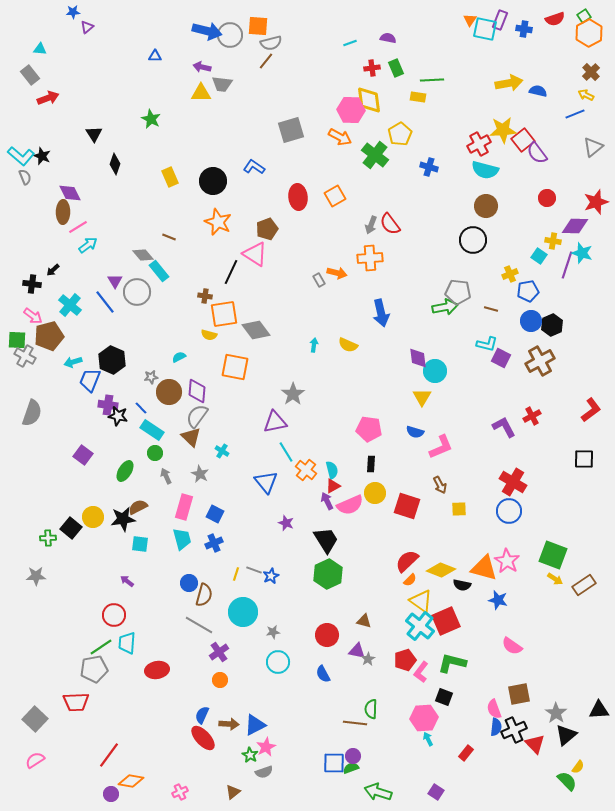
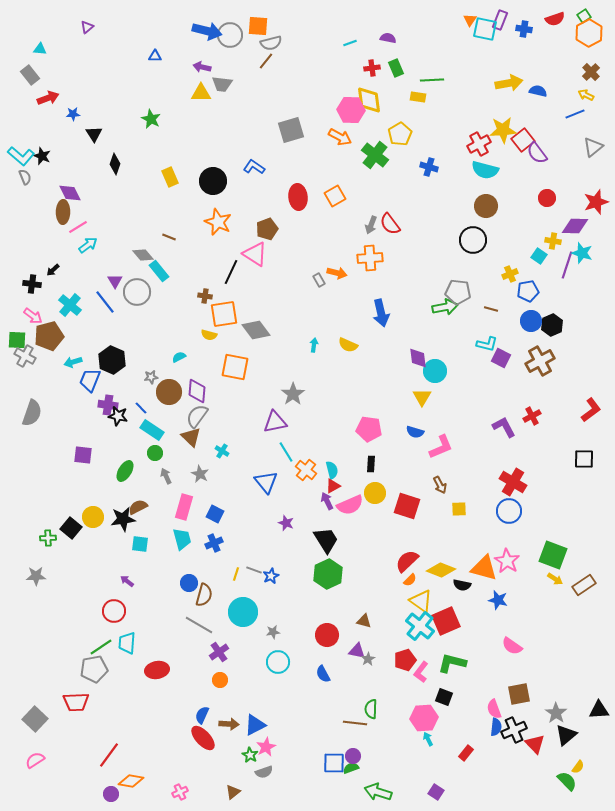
blue star at (73, 12): moved 102 px down
purple square at (83, 455): rotated 30 degrees counterclockwise
red circle at (114, 615): moved 4 px up
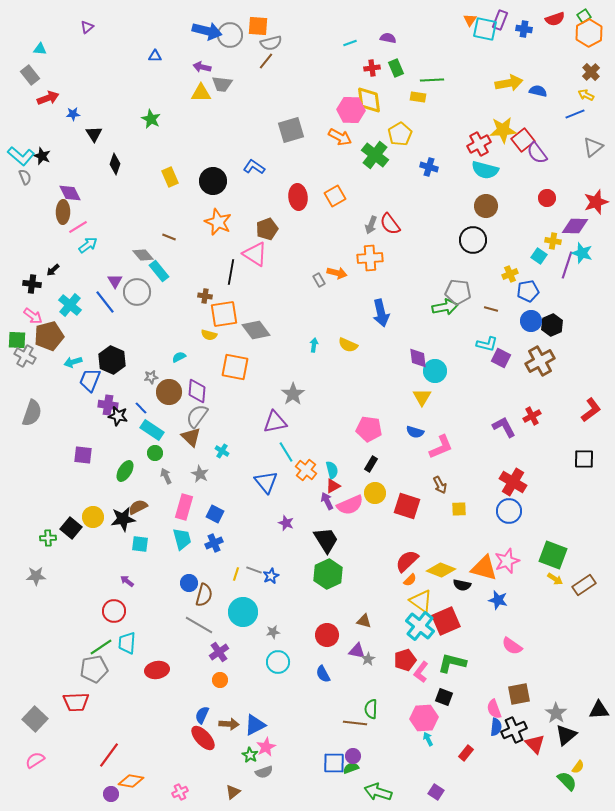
black line at (231, 272): rotated 15 degrees counterclockwise
black rectangle at (371, 464): rotated 28 degrees clockwise
pink star at (507, 561): rotated 20 degrees clockwise
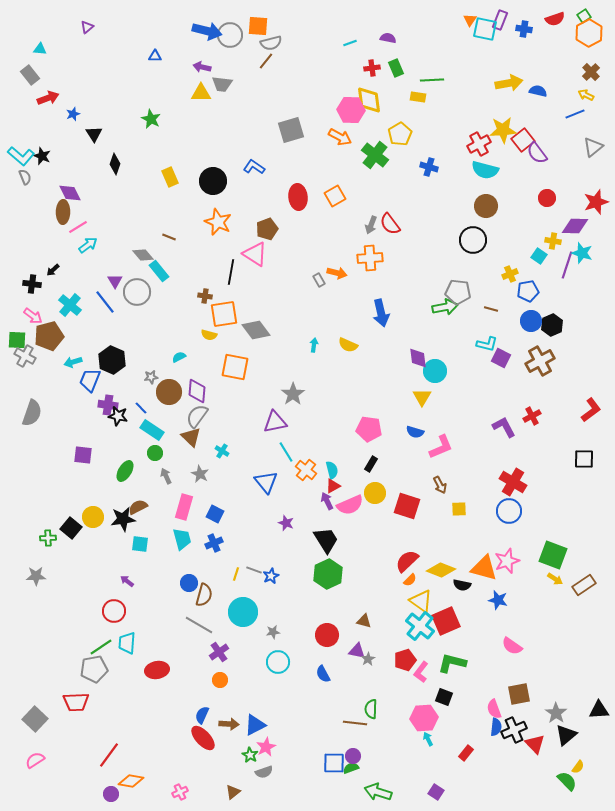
blue star at (73, 114): rotated 16 degrees counterclockwise
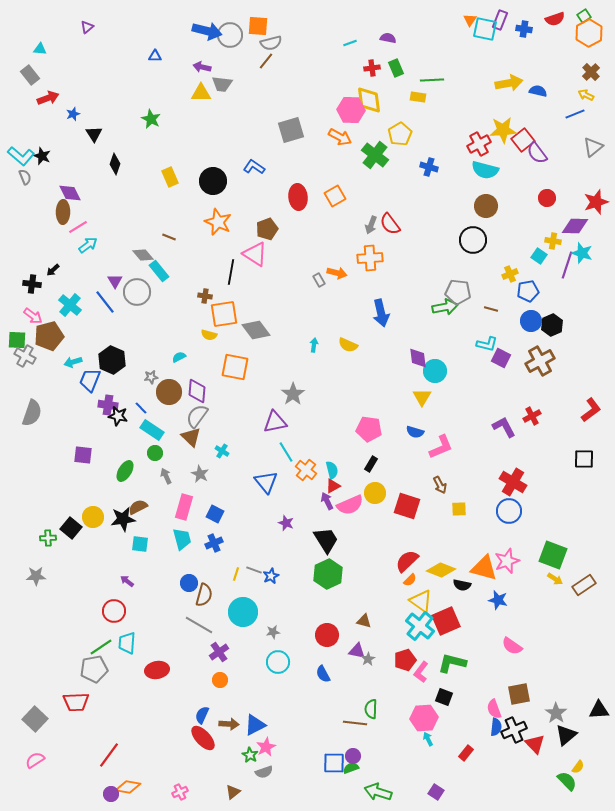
orange diamond at (131, 781): moved 3 px left, 6 px down
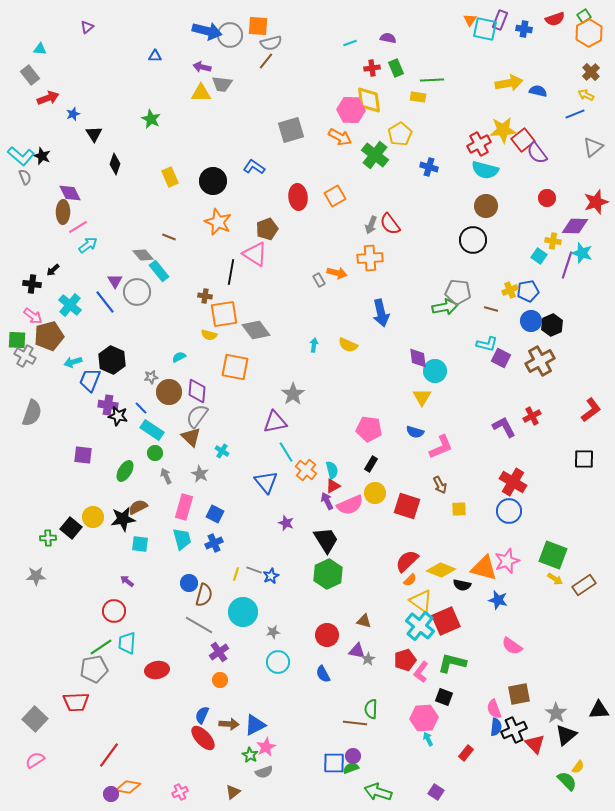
yellow cross at (510, 274): moved 16 px down
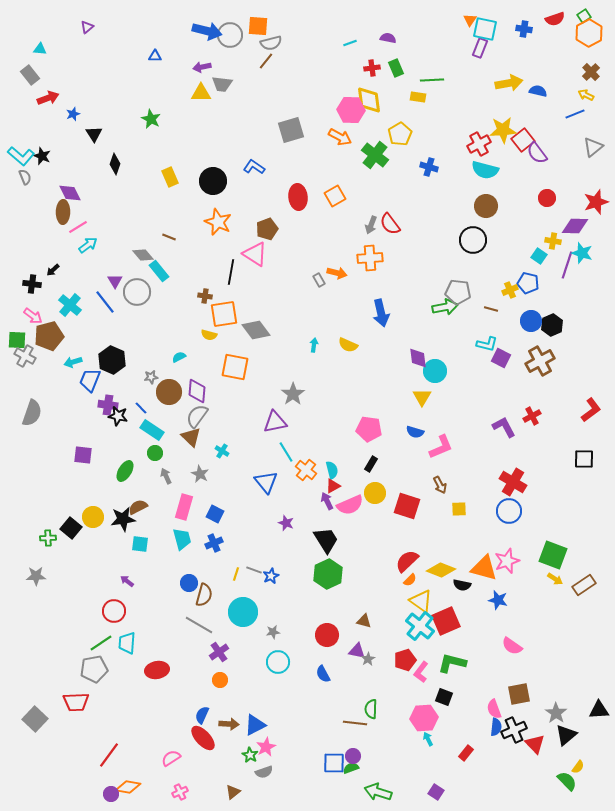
purple rectangle at (500, 20): moved 20 px left, 28 px down
purple arrow at (202, 67): rotated 24 degrees counterclockwise
blue pentagon at (528, 291): moved 8 px up; rotated 25 degrees clockwise
green line at (101, 647): moved 4 px up
pink semicircle at (35, 760): moved 136 px right, 2 px up
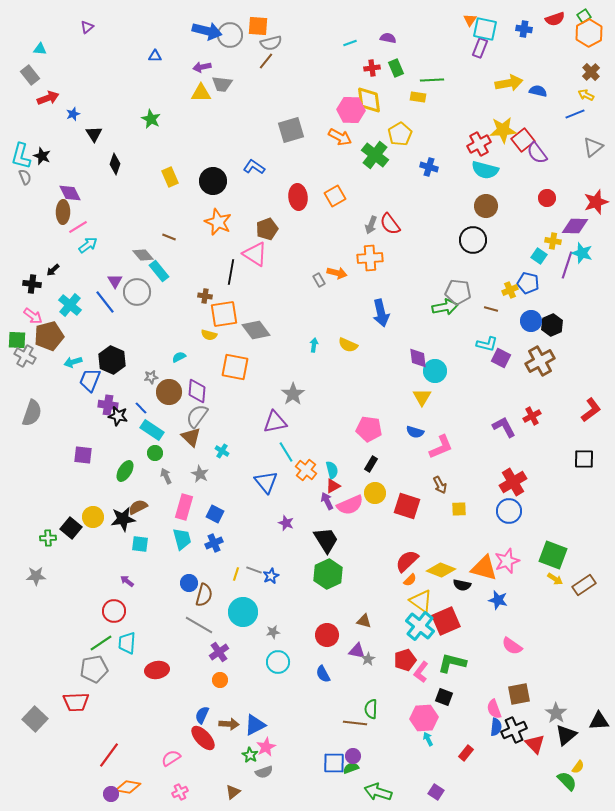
cyan L-shape at (21, 156): rotated 64 degrees clockwise
red cross at (513, 482): rotated 28 degrees clockwise
black triangle at (599, 710): moved 11 px down
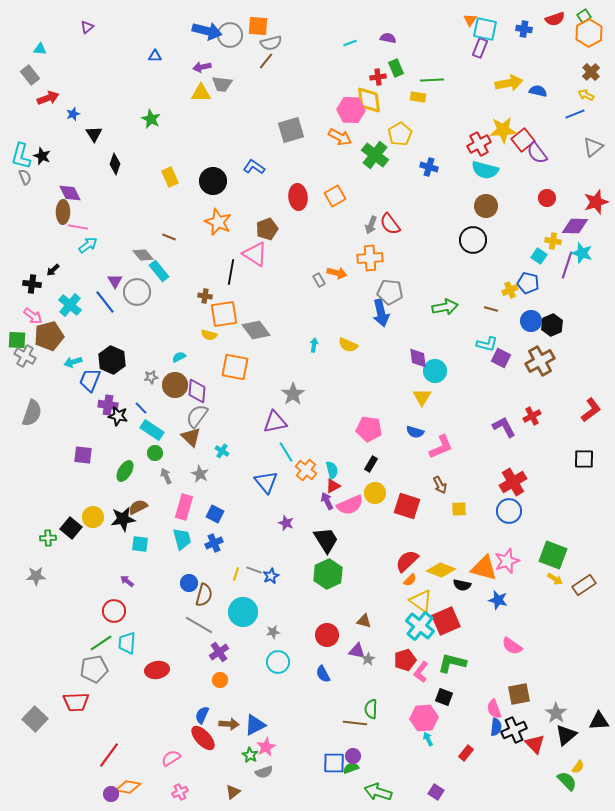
red cross at (372, 68): moved 6 px right, 9 px down
pink line at (78, 227): rotated 42 degrees clockwise
gray pentagon at (458, 292): moved 68 px left
brown circle at (169, 392): moved 6 px right, 7 px up
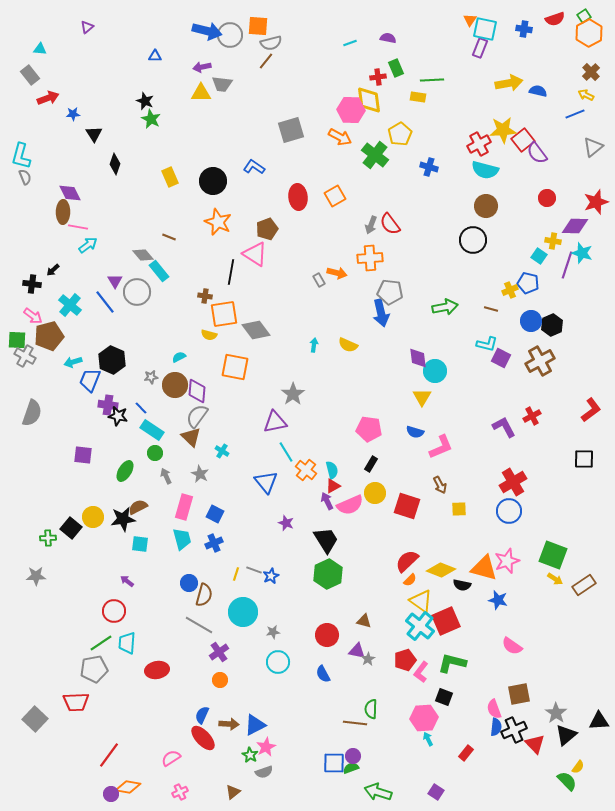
blue star at (73, 114): rotated 16 degrees clockwise
black star at (42, 156): moved 103 px right, 55 px up
